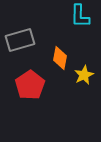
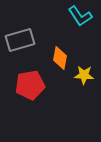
cyan L-shape: rotated 35 degrees counterclockwise
yellow star: rotated 30 degrees clockwise
red pentagon: rotated 24 degrees clockwise
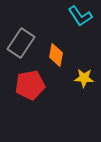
gray rectangle: moved 1 px right, 3 px down; rotated 40 degrees counterclockwise
orange diamond: moved 4 px left, 3 px up
yellow star: moved 3 px down
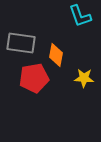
cyan L-shape: rotated 15 degrees clockwise
gray rectangle: rotated 64 degrees clockwise
red pentagon: moved 4 px right, 7 px up
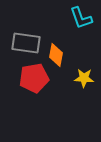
cyan L-shape: moved 1 px right, 2 px down
gray rectangle: moved 5 px right
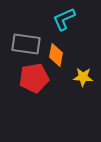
cyan L-shape: moved 17 px left, 1 px down; rotated 85 degrees clockwise
gray rectangle: moved 1 px down
yellow star: moved 1 px left, 1 px up
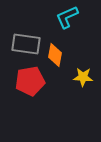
cyan L-shape: moved 3 px right, 2 px up
orange diamond: moved 1 px left
red pentagon: moved 4 px left, 3 px down
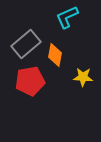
gray rectangle: rotated 48 degrees counterclockwise
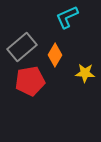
gray rectangle: moved 4 px left, 3 px down
orange diamond: rotated 20 degrees clockwise
yellow star: moved 2 px right, 4 px up
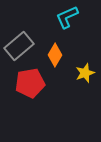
gray rectangle: moved 3 px left, 1 px up
yellow star: rotated 24 degrees counterclockwise
red pentagon: moved 2 px down
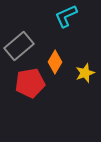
cyan L-shape: moved 1 px left, 1 px up
orange diamond: moved 7 px down
